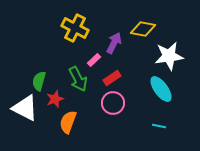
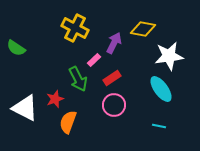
green semicircle: moved 23 px left, 33 px up; rotated 72 degrees counterclockwise
pink circle: moved 1 px right, 2 px down
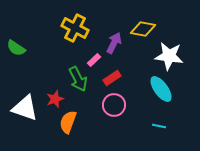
white star: rotated 16 degrees clockwise
white triangle: rotated 8 degrees counterclockwise
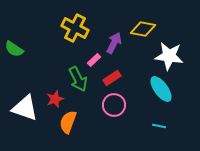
green semicircle: moved 2 px left, 1 px down
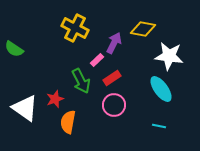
pink rectangle: moved 3 px right
green arrow: moved 3 px right, 2 px down
white triangle: rotated 16 degrees clockwise
orange semicircle: rotated 10 degrees counterclockwise
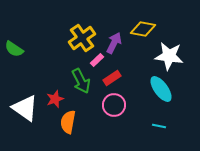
yellow cross: moved 7 px right, 10 px down; rotated 28 degrees clockwise
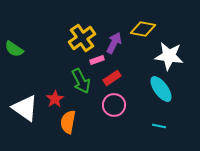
pink rectangle: rotated 24 degrees clockwise
red star: rotated 12 degrees counterclockwise
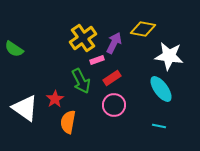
yellow cross: moved 1 px right
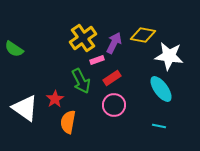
yellow diamond: moved 6 px down
